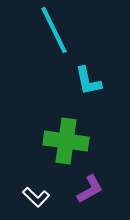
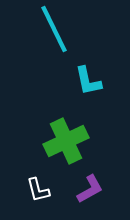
cyan line: moved 1 px up
green cross: rotated 33 degrees counterclockwise
white L-shape: moved 2 px right, 7 px up; rotated 32 degrees clockwise
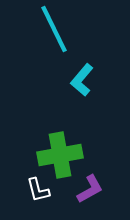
cyan L-shape: moved 6 px left, 1 px up; rotated 52 degrees clockwise
green cross: moved 6 px left, 14 px down; rotated 15 degrees clockwise
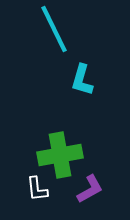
cyan L-shape: rotated 24 degrees counterclockwise
white L-shape: moved 1 px left, 1 px up; rotated 8 degrees clockwise
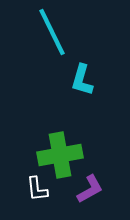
cyan line: moved 2 px left, 3 px down
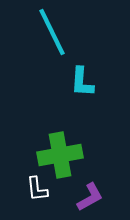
cyan L-shape: moved 2 px down; rotated 12 degrees counterclockwise
purple L-shape: moved 8 px down
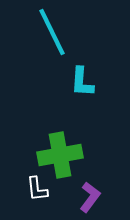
purple L-shape: rotated 24 degrees counterclockwise
